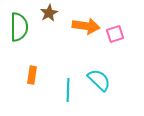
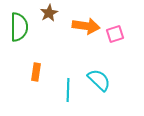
orange rectangle: moved 4 px right, 3 px up
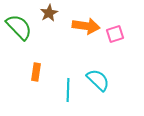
green semicircle: rotated 44 degrees counterclockwise
cyan semicircle: moved 1 px left
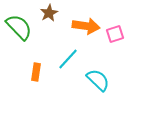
cyan line: moved 31 px up; rotated 40 degrees clockwise
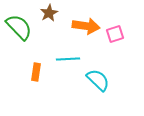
cyan line: rotated 45 degrees clockwise
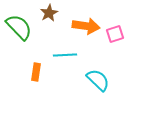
cyan line: moved 3 px left, 4 px up
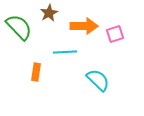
orange arrow: moved 2 px left; rotated 8 degrees counterclockwise
cyan line: moved 3 px up
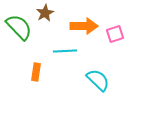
brown star: moved 4 px left
cyan line: moved 1 px up
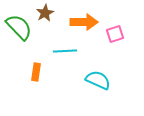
orange arrow: moved 4 px up
cyan semicircle: rotated 20 degrees counterclockwise
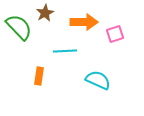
orange rectangle: moved 3 px right, 4 px down
